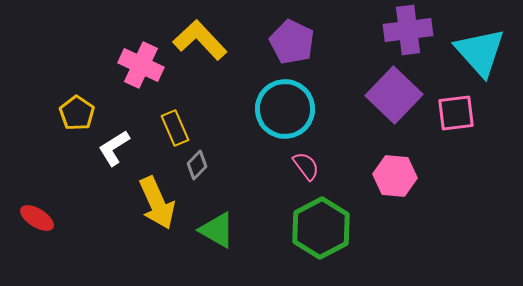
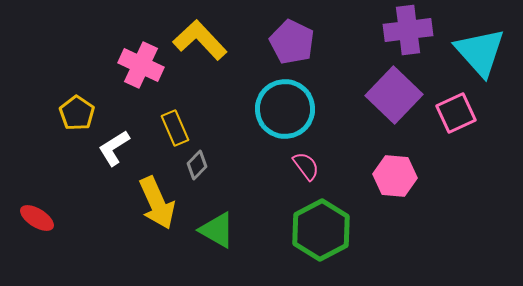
pink square: rotated 18 degrees counterclockwise
green hexagon: moved 2 px down
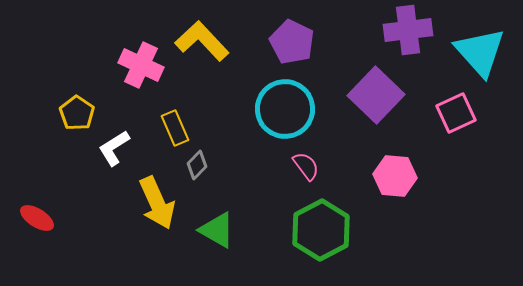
yellow L-shape: moved 2 px right, 1 px down
purple square: moved 18 px left
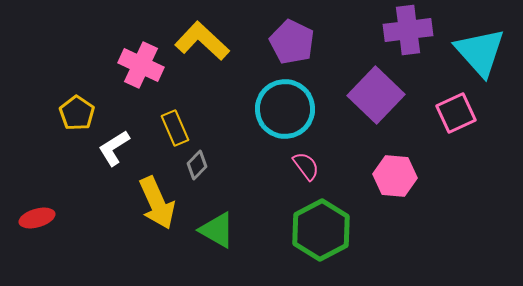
yellow L-shape: rotated 4 degrees counterclockwise
red ellipse: rotated 48 degrees counterclockwise
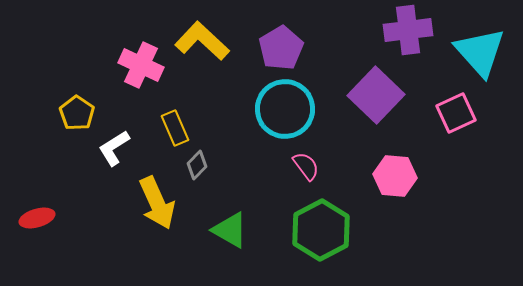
purple pentagon: moved 11 px left, 6 px down; rotated 15 degrees clockwise
green triangle: moved 13 px right
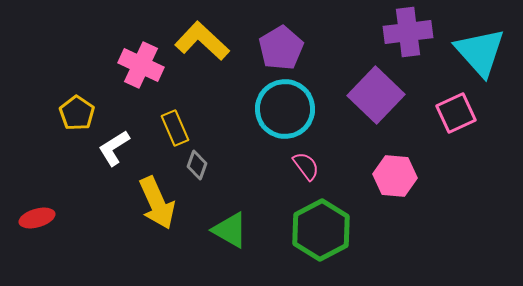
purple cross: moved 2 px down
gray diamond: rotated 24 degrees counterclockwise
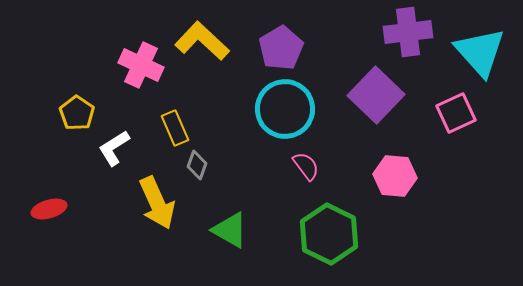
red ellipse: moved 12 px right, 9 px up
green hexagon: moved 8 px right, 4 px down; rotated 6 degrees counterclockwise
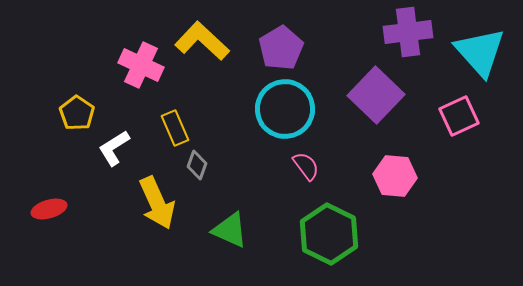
pink square: moved 3 px right, 3 px down
green triangle: rotated 6 degrees counterclockwise
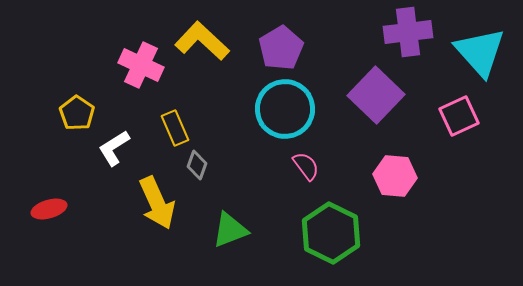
green triangle: rotated 45 degrees counterclockwise
green hexagon: moved 2 px right, 1 px up
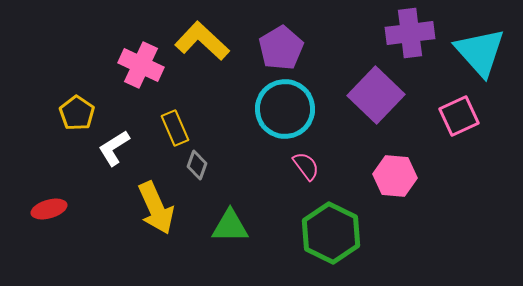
purple cross: moved 2 px right, 1 px down
yellow arrow: moved 1 px left, 5 px down
green triangle: moved 4 px up; rotated 21 degrees clockwise
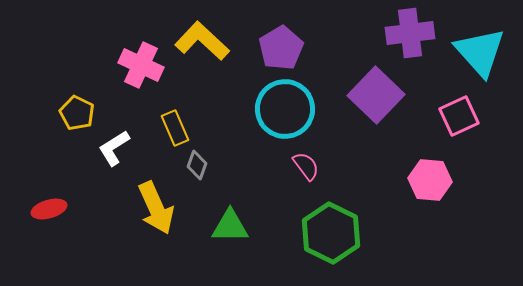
yellow pentagon: rotated 8 degrees counterclockwise
pink hexagon: moved 35 px right, 4 px down
